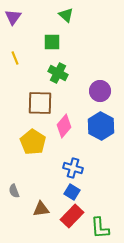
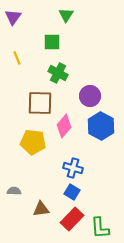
green triangle: rotated 21 degrees clockwise
yellow line: moved 2 px right
purple circle: moved 10 px left, 5 px down
yellow pentagon: rotated 25 degrees counterclockwise
gray semicircle: rotated 112 degrees clockwise
red rectangle: moved 3 px down
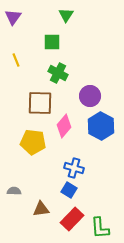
yellow line: moved 1 px left, 2 px down
blue cross: moved 1 px right
blue square: moved 3 px left, 2 px up
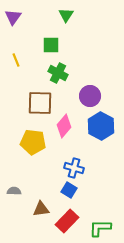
green square: moved 1 px left, 3 px down
red rectangle: moved 5 px left, 2 px down
green L-shape: rotated 95 degrees clockwise
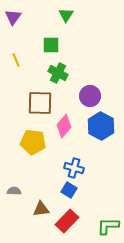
green L-shape: moved 8 px right, 2 px up
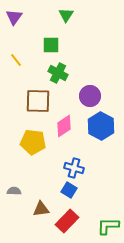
purple triangle: moved 1 px right
yellow line: rotated 16 degrees counterclockwise
brown square: moved 2 px left, 2 px up
pink diamond: rotated 15 degrees clockwise
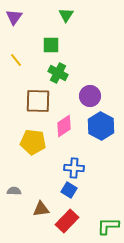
blue cross: rotated 12 degrees counterclockwise
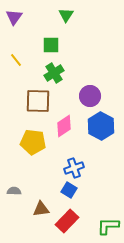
green cross: moved 4 px left; rotated 30 degrees clockwise
blue cross: rotated 24 degrees counterclockwise
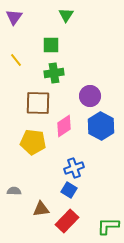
green cross: rotated 24 degrees clockwise
brown square: moved 2 px down
